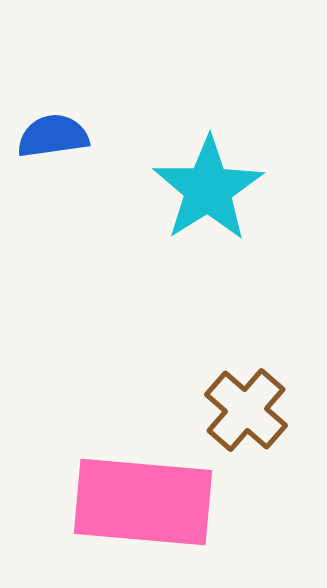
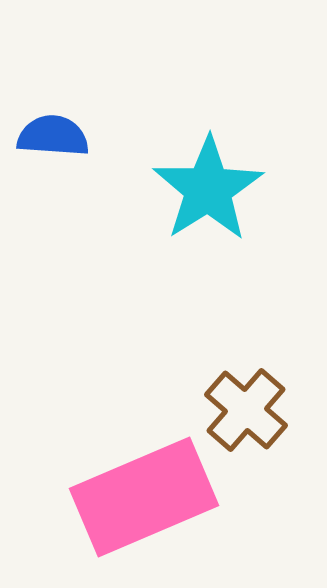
blue semicircle: rotated 12 degrees clockwise
pink rectangle: moved 1 px right, 5 px up; rotated 28 degrees counterclockwise
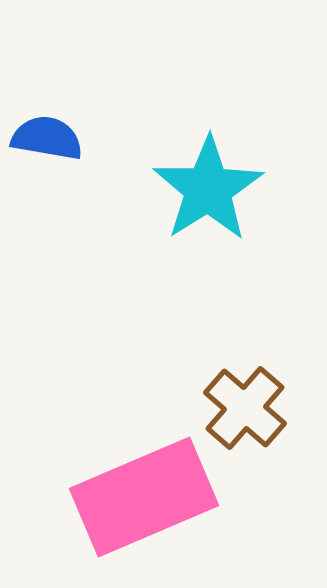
blue semicircle: moved 6 px left, 2 px down; rotated 6 degrees clockwise
brown cross: moved 1 px left, 2 px up
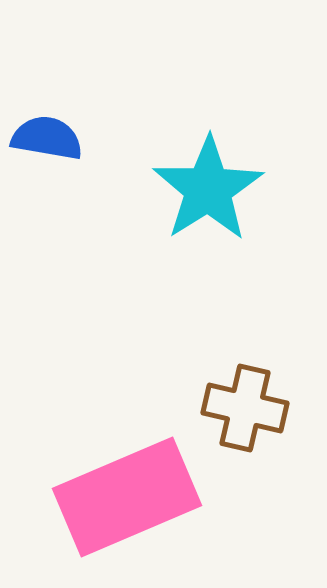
brown cross: rotated 28 degrees counterclockwise
pink rectangle: moved 17 px left
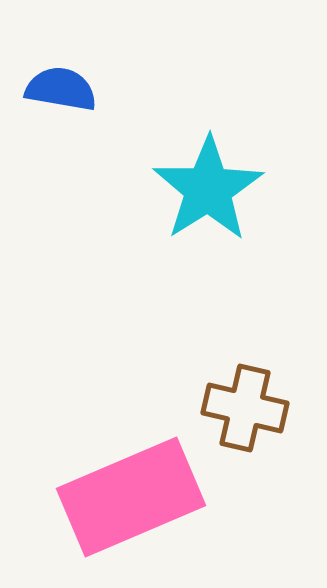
blue semicircle: moved 14 px right, 49 px up
pink rectangle: moved 4 px right
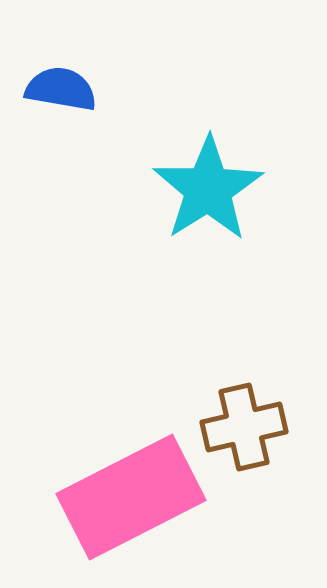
brown cross: moved 1 px left, 19 px down; rotated 26 degrees counterclockwise
pink rectangle: rotated 4 degrees counterclockwise
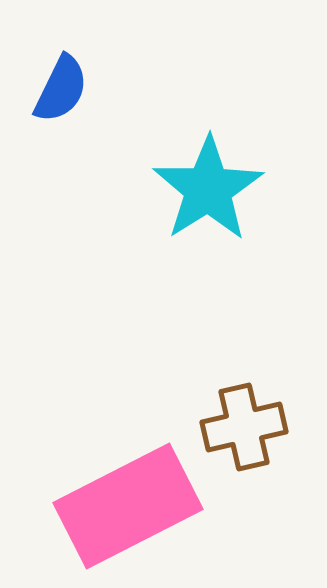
blue semicircle: rotated 106 degrees clockwise
pink rectangle: moved 3 px left, 9 px down
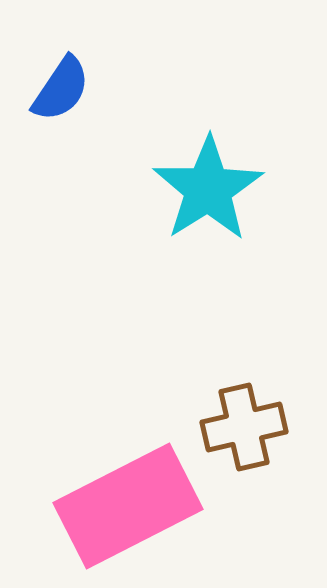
blue semicircle: rotated 8 degrees clockwise
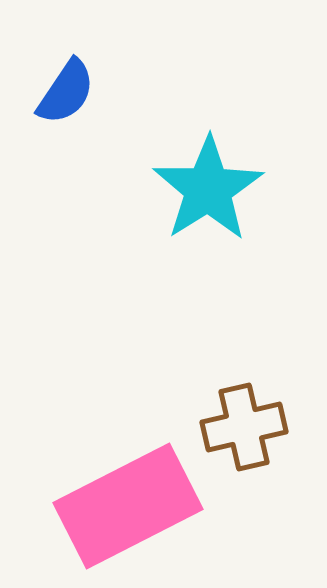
blue semicircle: moved 5 px right, 3 px down
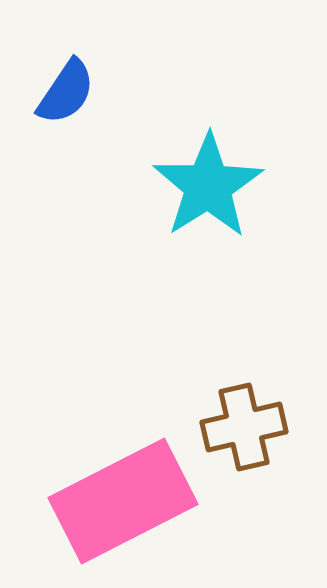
cyan star: moved 3 px up
pink rectangle: moved 5 px left, 5 px up
